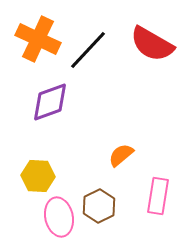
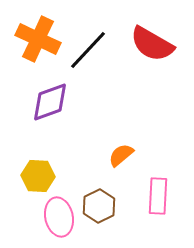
pink rectangle: rotated 6 degrees counterclockwise
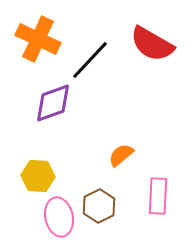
black line: moved 2 px right, 10 px down
purple diamond: moved 3 px right, 1 px down
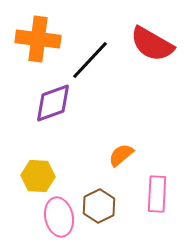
orange cross: rotated 18 degrees counterclockwise
pink rectangle: moved 1 px left, 2 px up
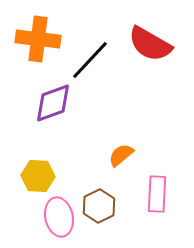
red semicircle: moved 2 px left
